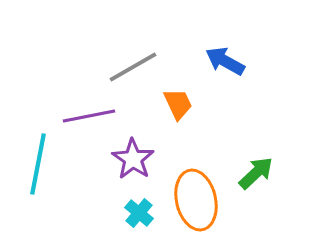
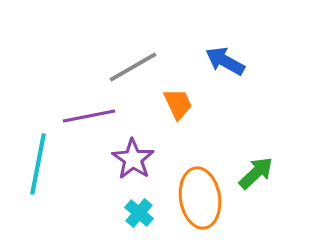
orange ellipse: moved 4 px right, 2 px up; rotated 4 degrees clockwise
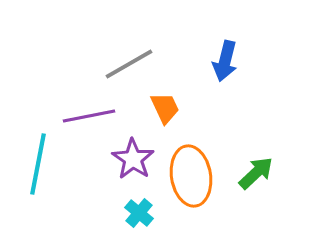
blue arrow: rotated 105 degrees counterclockwise
gray line: moved 4 px left, 3 px up
orange trapezoid: moved 13 px left, 4 px down
orange ellipse: moved 9 px left, 22 px up
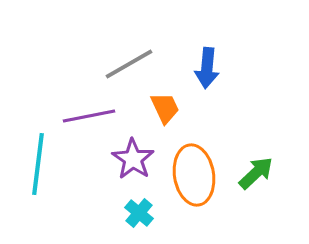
blue arrow: moved 18 px left, 7 px down; rotated 9 degrees counterclockwise
cyan line: rotated 4 degrees counterclockwise
orange ellipse: moved 3 px right, 1 px up
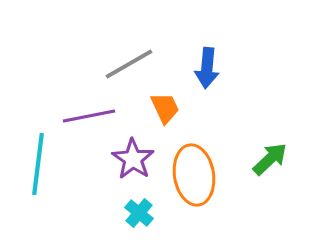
green arrow: moved 14 px right, 14 px up
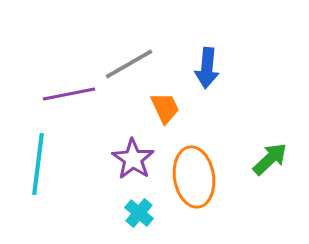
purple line: moved 20 px left, 22 px up
orange ellipse: moved 2 px down
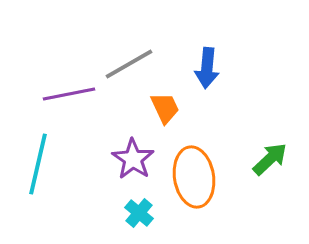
cyan line: rotated 6 degrees clockwise
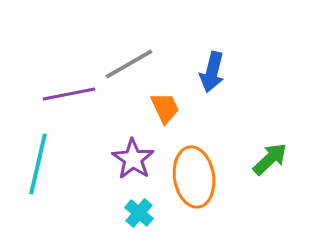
blue arrow: moved 5 px right, 4 px down; rotated 9 degrees clockwise
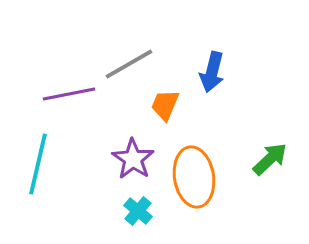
orange trapezoid: moved 3 px up; rotated 132 degrees counterclockwise
cyan cross: moved 1 px left, 2 px up
